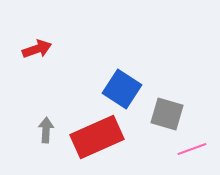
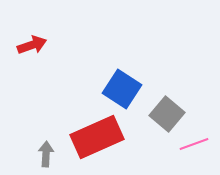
red arrow: moved 5 px left, 4 px up
gray square: rotated 24 degrees clockwise
gray arrow: moved 24 px down
pink line: moved 2 px right, 5 px up
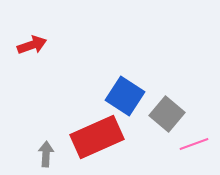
blue square: moved 3 px right, 7 px down
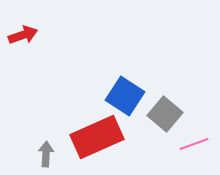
red arrow: moved 9 px left, 10 px up
gray square: moved 2 px left
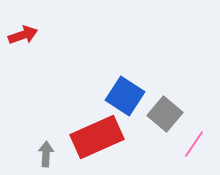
pink line: rotated 36 degrees counterclockwise
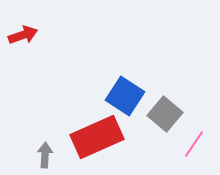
gray arrow: moved 1 px left, 1 px down
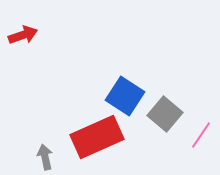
pink line: moved 7 px right, 9 px up
gray arrow: moved 2 px down; rotated 15 degrees counterclockwise
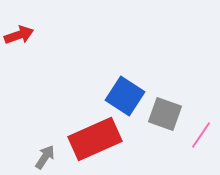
red arrow: moved 4 px left
gray square: rotated 20 degrees counterclockwise
red rectangle: moved 2 px left, 2 px down
gray arrow: rotated 45 degrees clockwise
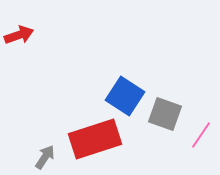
red rectangle: rotated 6 degrees clockwise
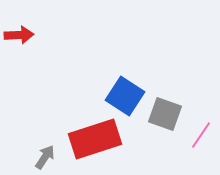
red arrow: rotated 16 degrees clockwise
